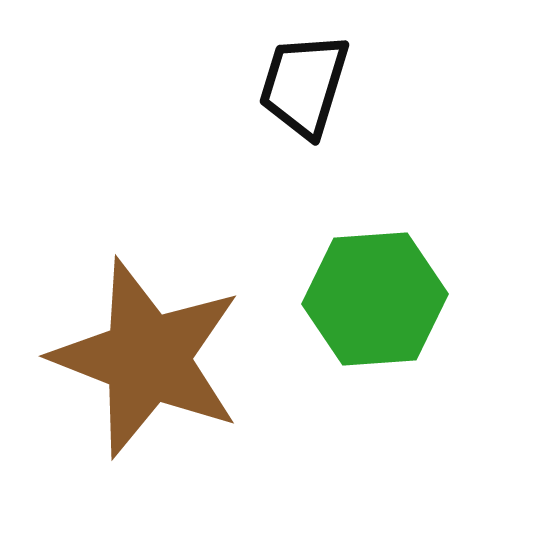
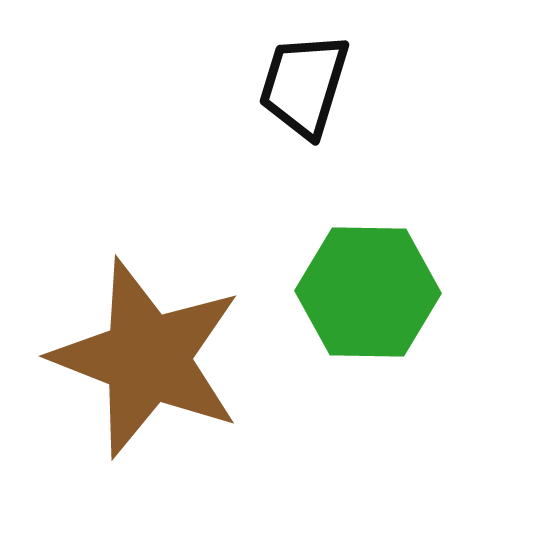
green hexagon: moved 7 px left, 7 px up; rotated 5 degrees clockwise
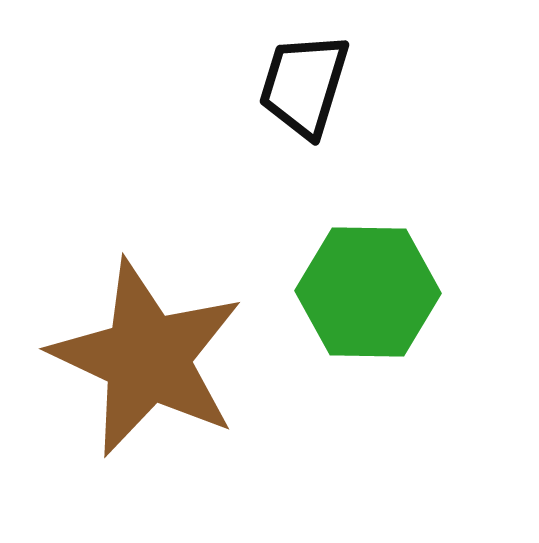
brown star: rotated 4 degrees clockwise
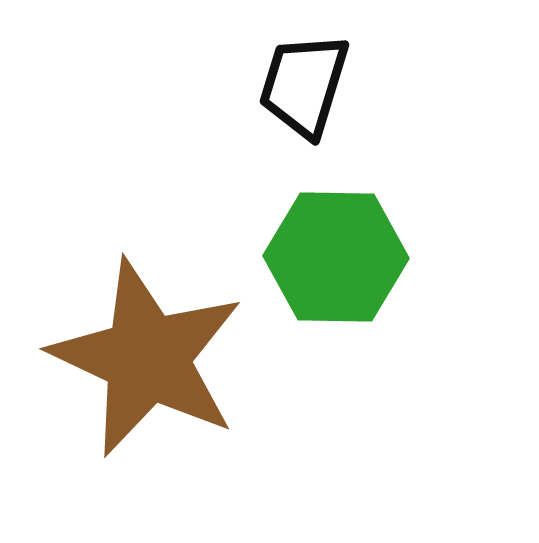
green hexagon: moved 32 px left, 35 px up
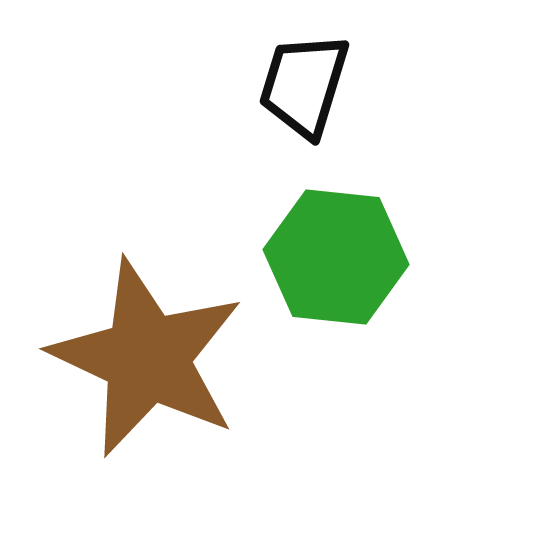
green hexagon: rotated 5 degrees clockwise
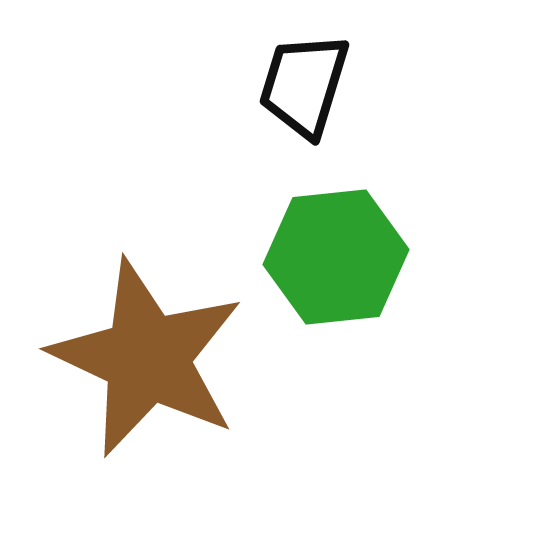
green hexagon: rotated 12 degrees counterclockwise
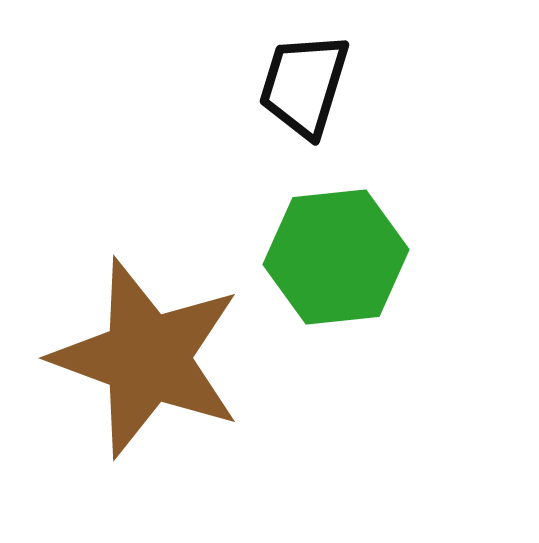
brown star: rotated 5 degrees counterclockwise
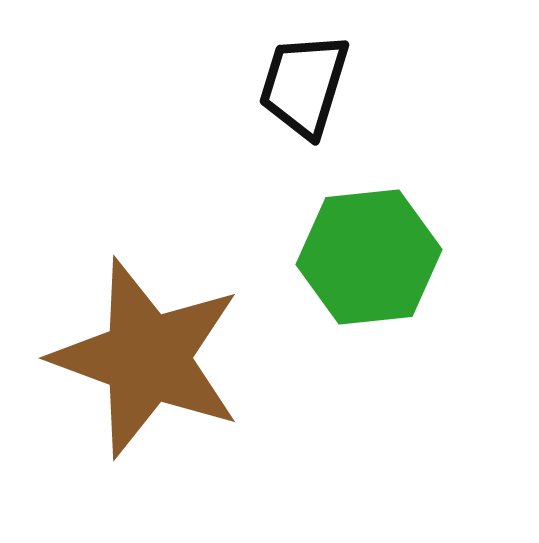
green hexagon: moved 33 px right
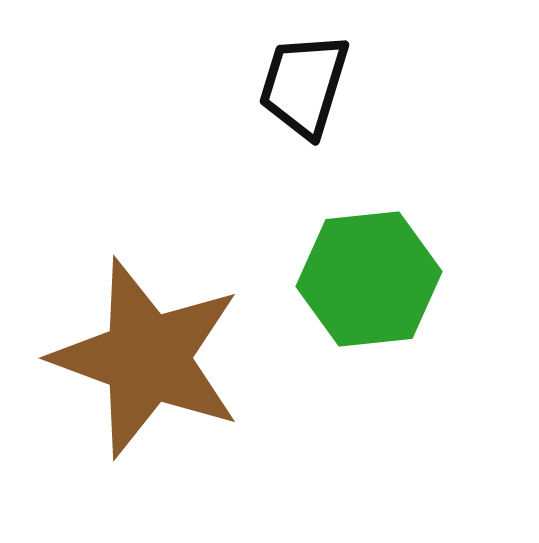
green hexagon: moved 22 px down
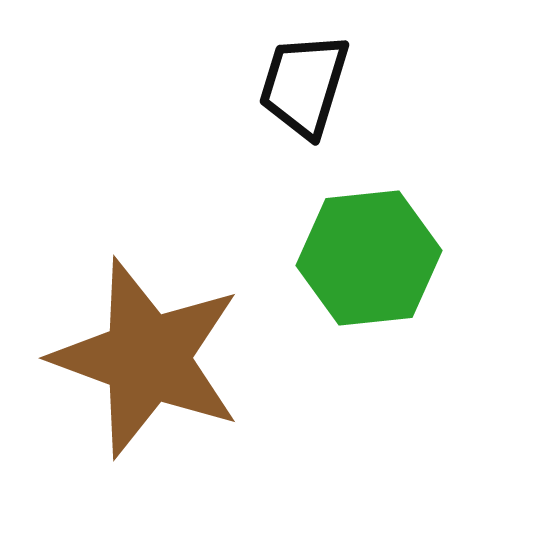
green hexagon: moved 21 px up
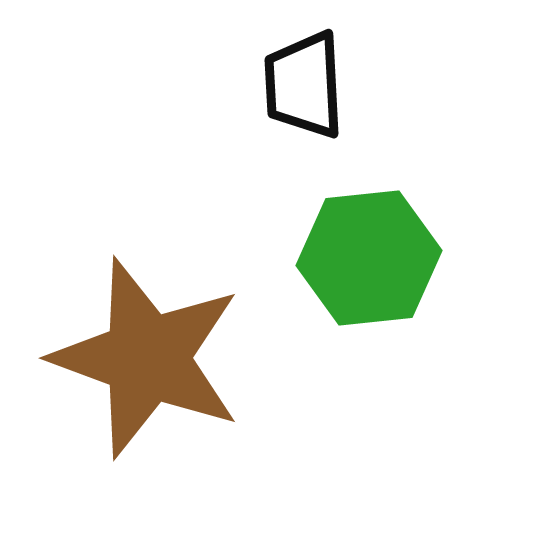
black trapezoid: rotated 20 degrees counterclockwise
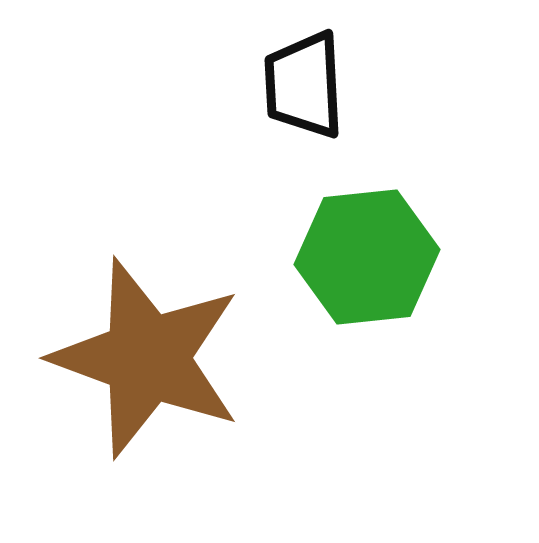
green hexagon: moved 2 px left, 1 px up
